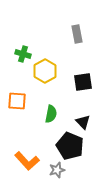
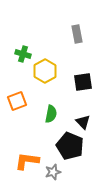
orange square: rotated 24 degrees counterclockwise
orange L-shape: rotated 140 degrees clockwise
gray star: moved 4 px left, 2 px down
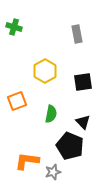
green cross: moved 9 px left, 27 px up
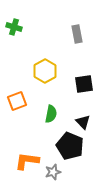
black square: moved 1 px right, 2 px down
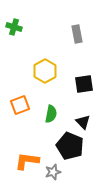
orange square: moved 3 px right, 4 px down
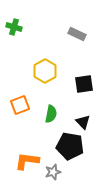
gray rectangle: rotated 54 degrees counterclockwise
black pentagon: rotated 12 degrees counterclockwise
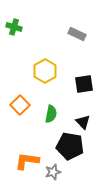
orange square: rotated 24 degrees counterclockwise
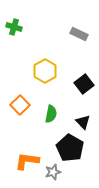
gray rectangle: moved 2 px right
black square: rotated 30 degrees counterclockwise
black pentagon: moved 2 px down; rotated 20 degrees clockwise
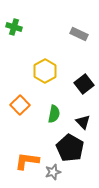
green semicircle: moved 3 px right
